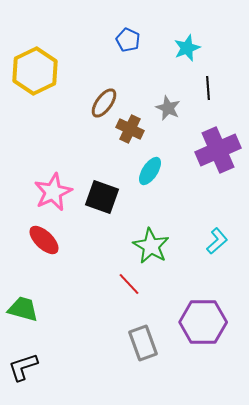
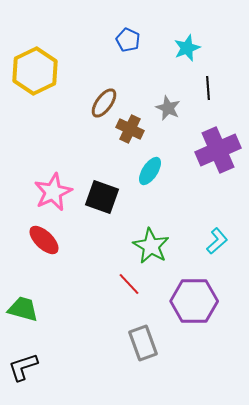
purple hexagon: moved 9 px left, 21 px up
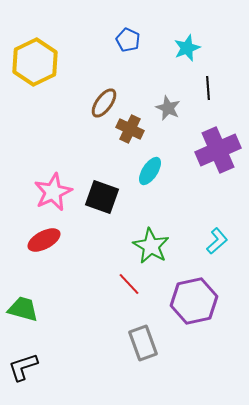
yellow hexagon: moved 9 px up
red ellipse: rotated 72 degrees counterclockwise
purple hexagon: rotated 12 degrees counterclockwise
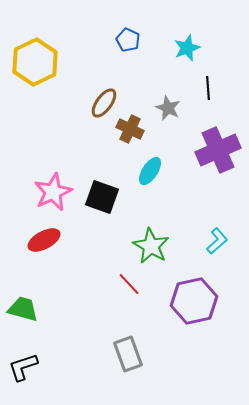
gray rectangle: moved 15 px left, 11 px down
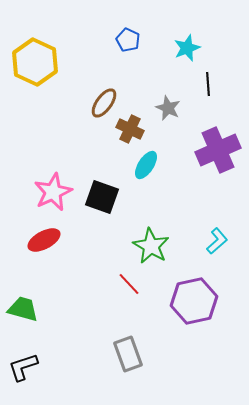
yellow hexagon: rotated 9 degrees counterclockwise
black line: moved 4 px up
cyan ellipse: moved 4 px left, 6 px up
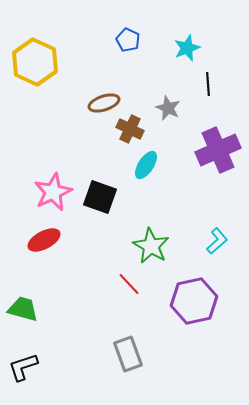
brown ellipse: rotated 36 degrees clockwise
black square: moved 2 px left
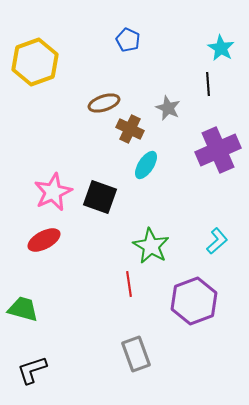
cyan star: moved 34 px right; rotated 20 degrees counterclockwise
yellow hexagon: rotated 15 degrees clockwise
red line: rotated 35 degrees clockwise
purple hexagon: rotated 9 degrees counterclockwise
gray rectangle: moved 8 px right
black L-shape: moved 9 px right, 3 px down
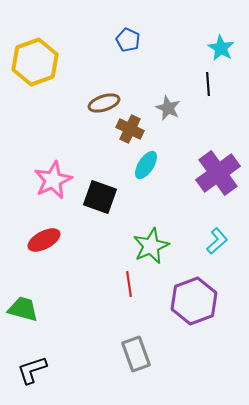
purple cross: moved 23 px down; rotated 12 degrees counterclockwise
pink star: moved 12 px up
green star: rotated 18 degrees clockwise
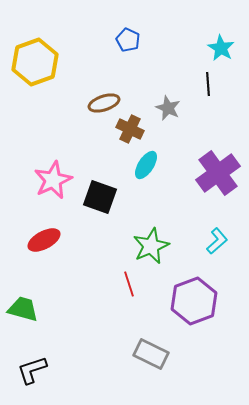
red line: rotated 10 degrees counterclockwise
gray rectangle: moved 15 px right; rotated 44 degrees counterclockwise
